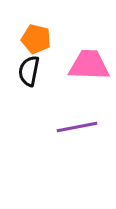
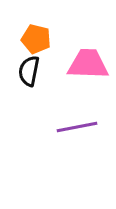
pink trapezoid: moved 1 px left, 1 px up
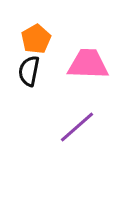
orange pentagon: rotated 28 degrees clockwise
purple line: rotated 30 degrees counterclockwise
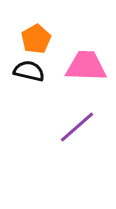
pink trapezoid: moved 2 px left, 2 px down
black semicircle: rotated 92 degrees clockwise
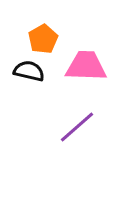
orange pentagon: moved 7 px right
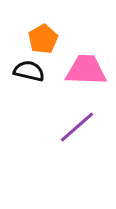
pink trapezoid: moved 4 px down
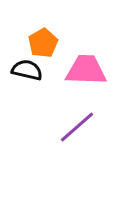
orange pentagon: moved 4 px down
black semicircle: moved 2 px left, 1 px up
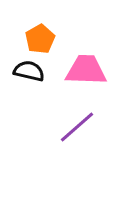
orange pentagon: moved 3 px left, 4 px up
black semicircle: moved 2 px right, 1 px down
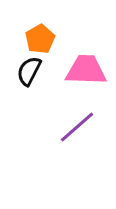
black semicircle: rotated 76 degrees counterclockwise
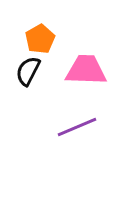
black semicircle: moved 1 px left
purple line: rotated 18 degrees clockwise
